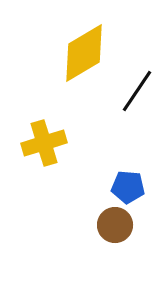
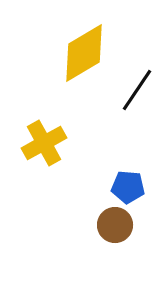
black line: moved 1 px up
yellow cross: rotated 12 degrees counterclockwise
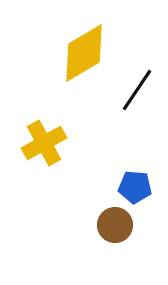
blue pentagon: moved 7 px right
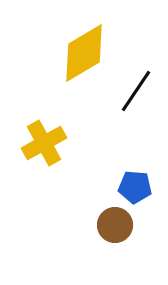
black line: moved 1 px left, 1 px down
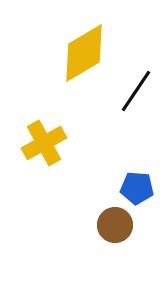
blue pentagon: moved 2 px right, 1 px down
